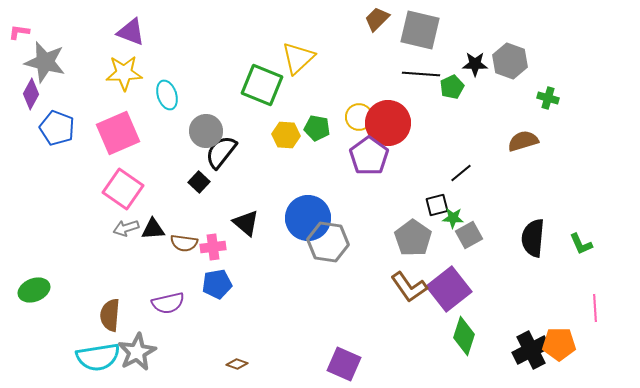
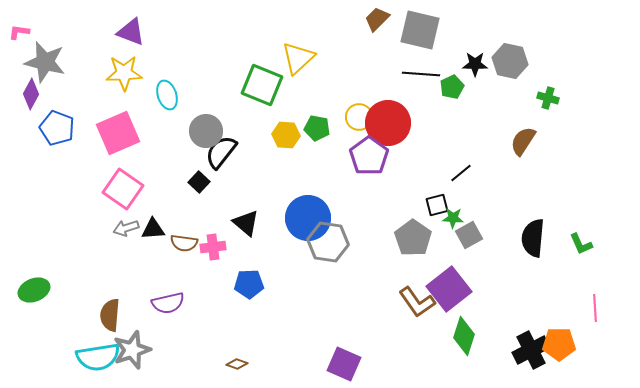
gray hexagon at (510, 61): rotated 8 degrees counterclockwise
brown semicircle at (523, 141): rotated 40 degrees counterclockwise
blue pentagon at (217, 284): moved 32 px right; rotated 8 degrees clockwise
brown L-shape at (409, 287): moved 8 px right, 15 px down
gray star at (137, 352): moved 5 px left, 2 px up; rotated 9 degrees clockwise
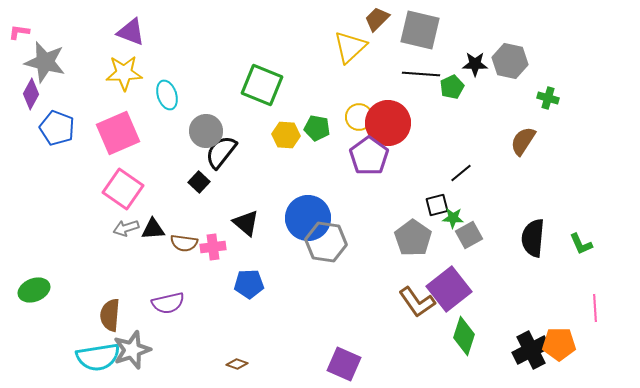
yellow triangle at (298, 58): moved 52 px right, 11 px up
gray hexagon at (328, 242): moved 2 px left
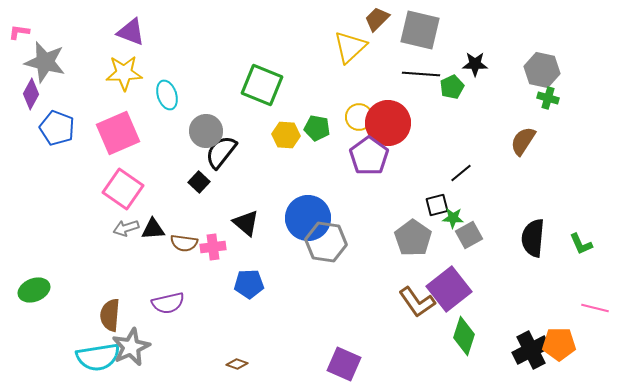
gray hexagon at (510, 61): moved 32 px right, 9 px down
pink line at (595, 308): rotated 72 degrees counterclockwise
gray star at (132, 350): moved 1 px left, 3 px up; rotated 6 degrees counterclockwise
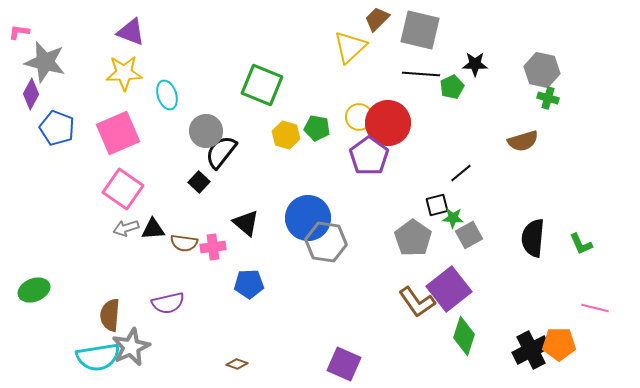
yellow hexagon at (286, 135): rotated 12 degrees clockwise
brown semicircle at (523, 141): rotated 140 degrees counterclockwise
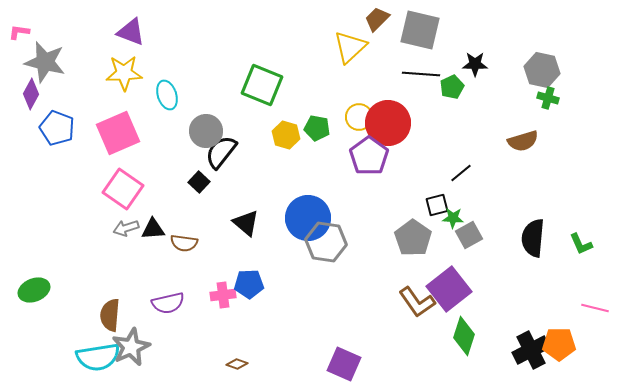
pink cross at (213, 247): moved 10 px right, 48 px down
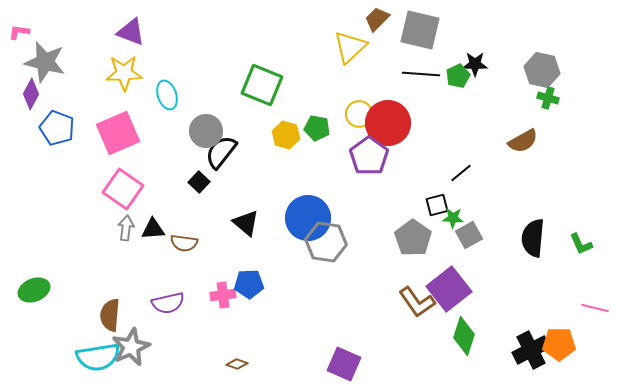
green pentagon at (452, 87): moved 6 px right, 11 px up
yellow circle at (359, 117): moved 3 px up
brown semicircle at (523, 141): rotated 12 degrees counterclockwise
gray arrow at (126, 228): rotated 115 degrees clockwise
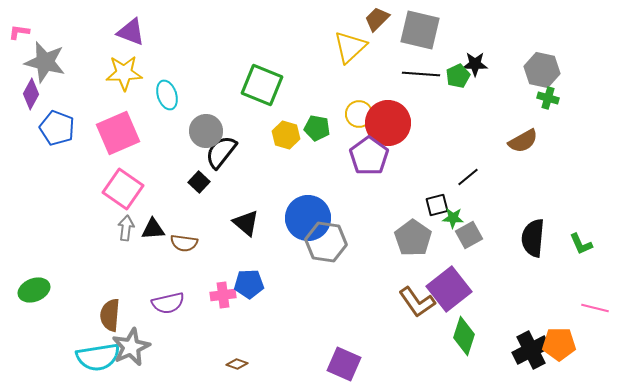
black line at (461, 173): moved 7 px right, 4 px down
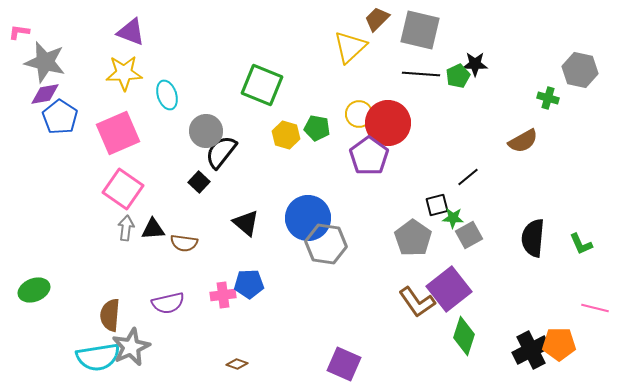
gray hexagon at (542, 70): moved 38 px right
purple diamond at (31, 94): moved 14 px right; rotated 52 degrees clockwise
blue pentagon at (57, 128): moved 3 px right, 11 px up; rotated 12 degrees clockwise
gray hexagon at (326, 242): moved 2 px down
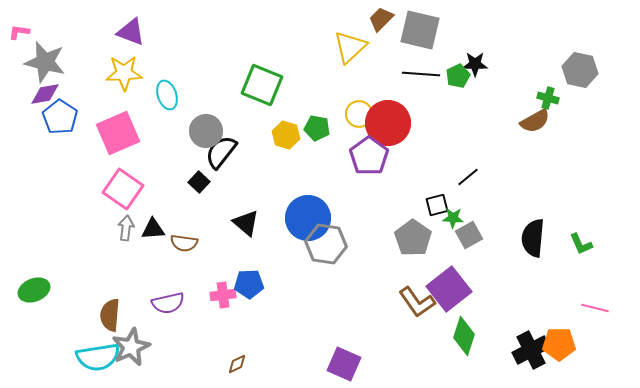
brown trapezoid at (377, 19): moved 4 px right
brown semicircle at (523, 141): moved 12 px right, 20 px up
brown diamond at (237, 364): rotated 45 degrees counterclockwise
